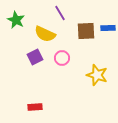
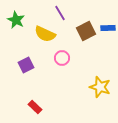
brown square: rotated 24 degrees counterclockwise
purple square: moved 9 px left, 8 px down
yellow star: moved 3 px right, 12 px down
red rectangle: rotated 48 degrees clockwise
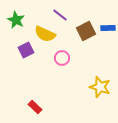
purple line: moved 2 px down; rotated 21 degrees counterclockwise
purple square: moved 15 px up
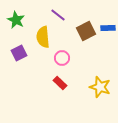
purple line: moved 2 px left
yellow semicircle: moved 2 px left, 3 px down; rotated 60 degrees clockwise
purple square: moved 7 px left, 3 px down
red rectangle: moved 25 px right, 24 px up
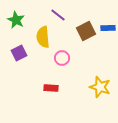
red rectangle: moved 9 px left, 5 px down; rotated 40 degrees counterclockwise
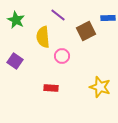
blue rectangle: moved 10 px up
purple square: moved 4 px left, 8 px down; rotated 28 degrees counterclockwise
pink circle: moved 2 px up
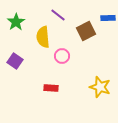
green star: moved 2 px down; rotated 12 degrees clockwise
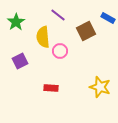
blue rectangle: rotated 32 degrees clockwise
pink circle: moved 2 px left, 5 px up
purple square: moved 5 px right; rotated 28 degrees clockwise
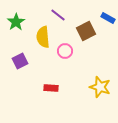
pink circle: moved 5 px right
